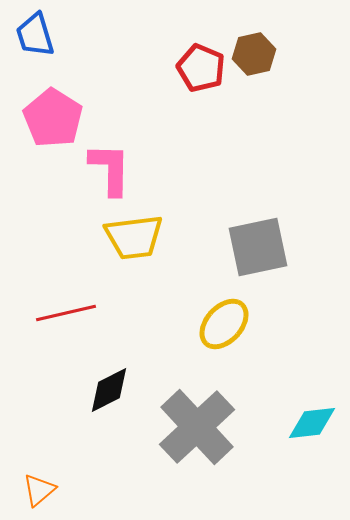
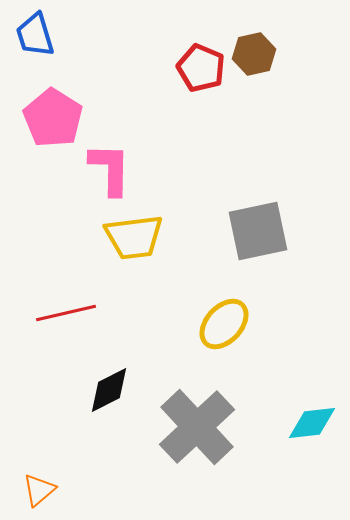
gray square: moved 16 px up
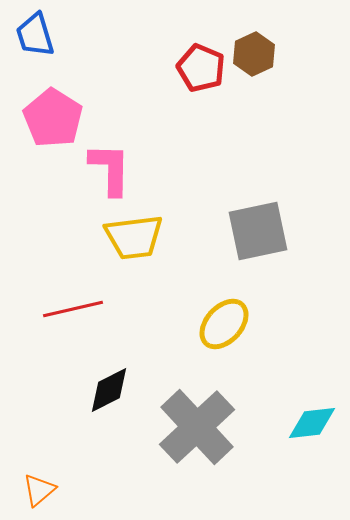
brown hexagon: rotated 12 degrees counterclockwise
red line: moved 7 px right, 4 px up
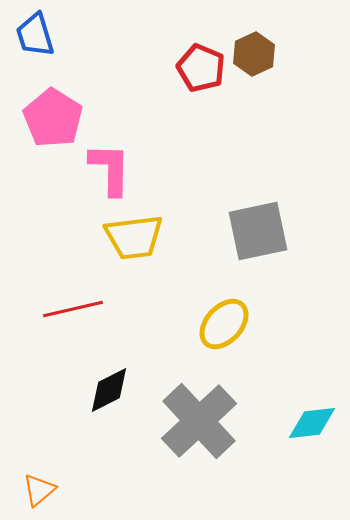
gray cross: moved 2 px right, 6 px up
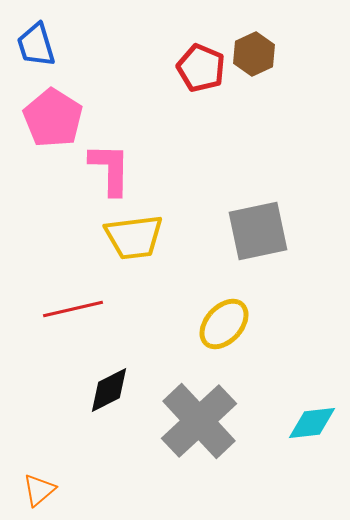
blue trapezoid: moved 1 px right, 10 px down
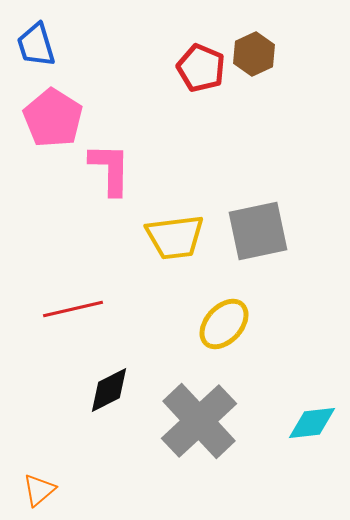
yellow trapezoid: moved 41 px right
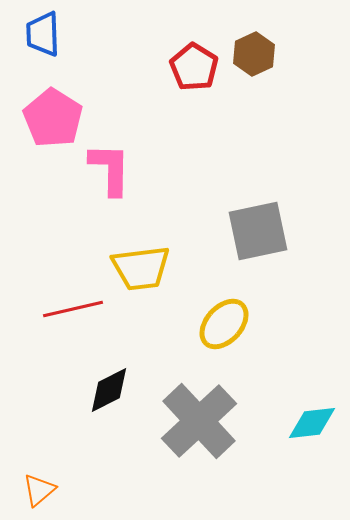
blue trapezoid: moved 7 px right, 11 px up; rotated 15 degrees clockwise
red pentagon: moved 7 px left, 1 px up; rotated 9 degrees clockwise
yellow trapezoid: moved 34 px left, 31 px down
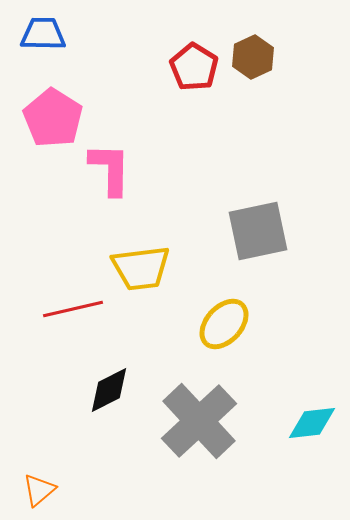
blue trapezoid: rotated 93 degrees clockwise
brown hexagon: moved 1 px left, 3 px down
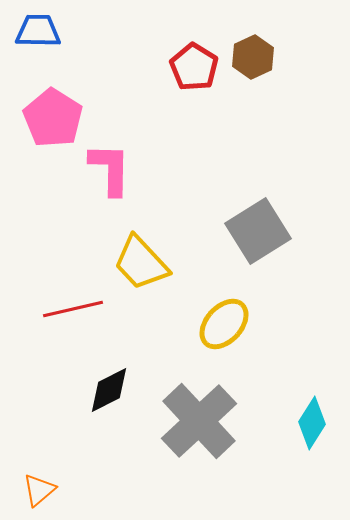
blue trapezoid: moved 5 px left, 3 px up
gray square: rotated 20 degrees counterclockwise
yellow trapezoid: moved 5 px up; rotated 54 degrees clockwise
cyan diamond: rotated 51 degrees counterclockwise
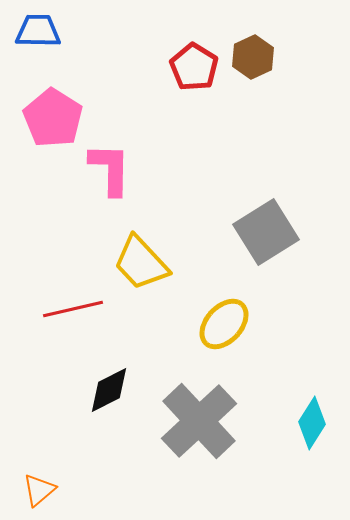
gray square: moved 8 px right, 1 px down
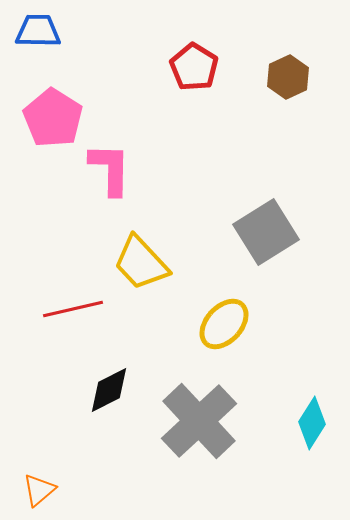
brown hexagon: moved 35 px right, 20 px down
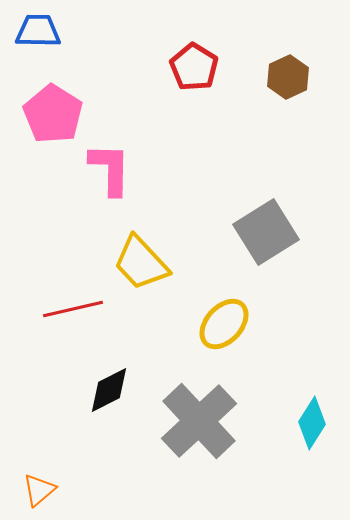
pink pentagon: moved 4 px up
